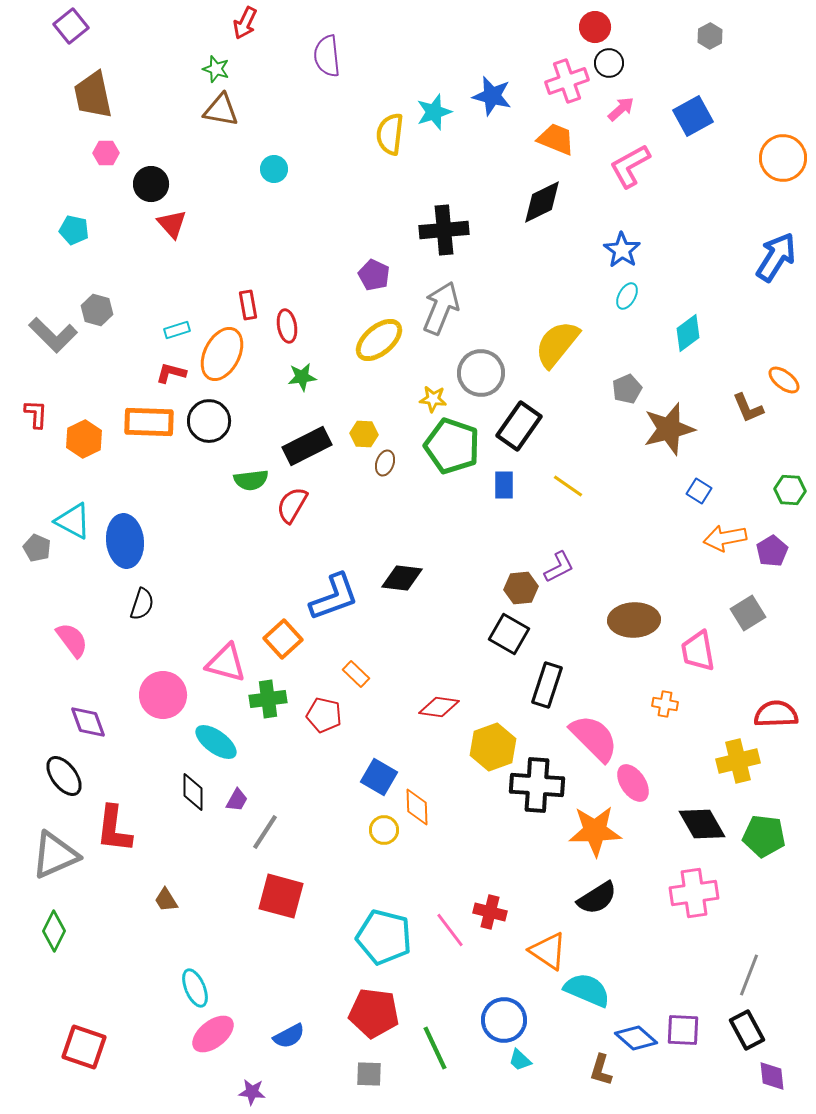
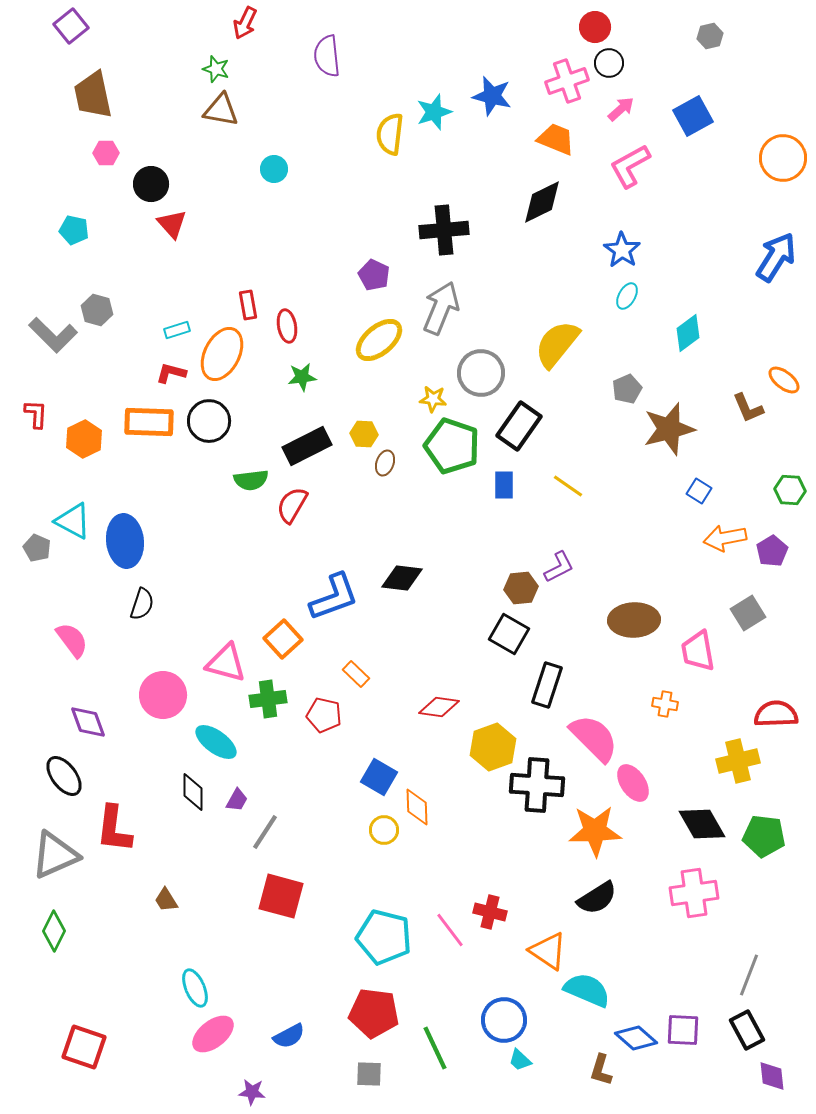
gray hexagon at (710, 36): rotated 15 degrees clockwise
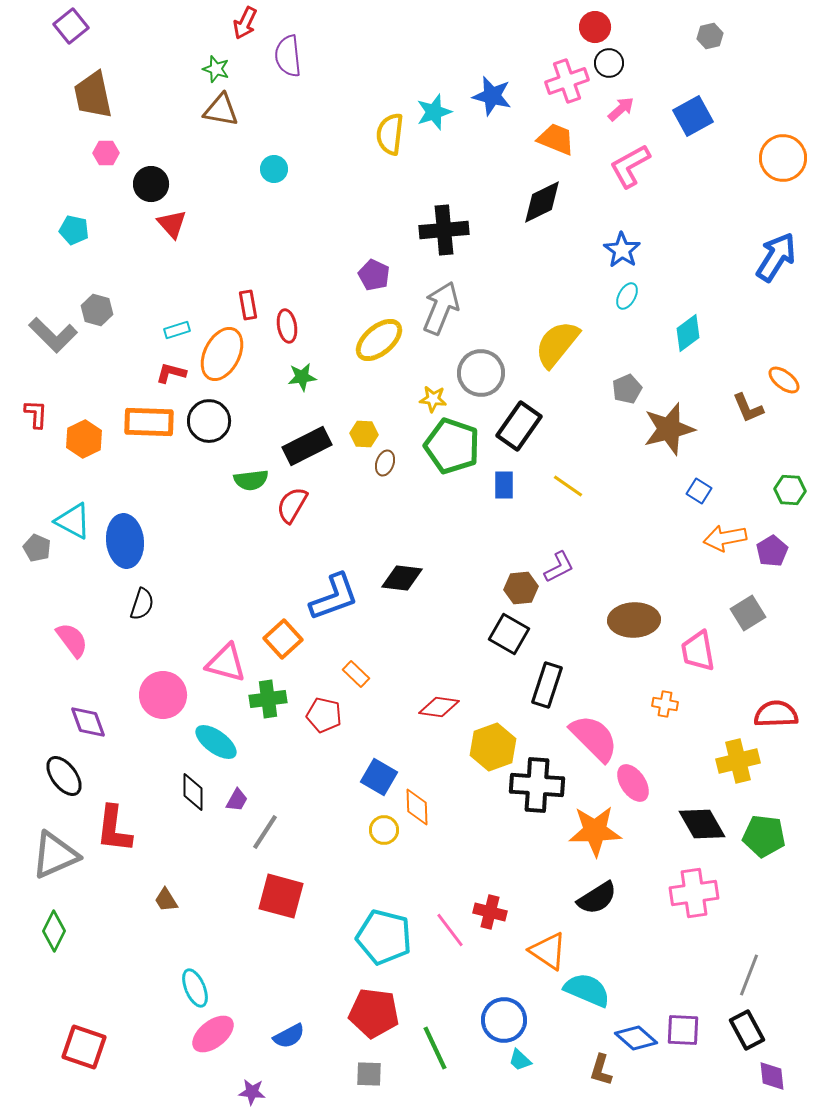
purple semicircle at (327, 56): moved 39 px left
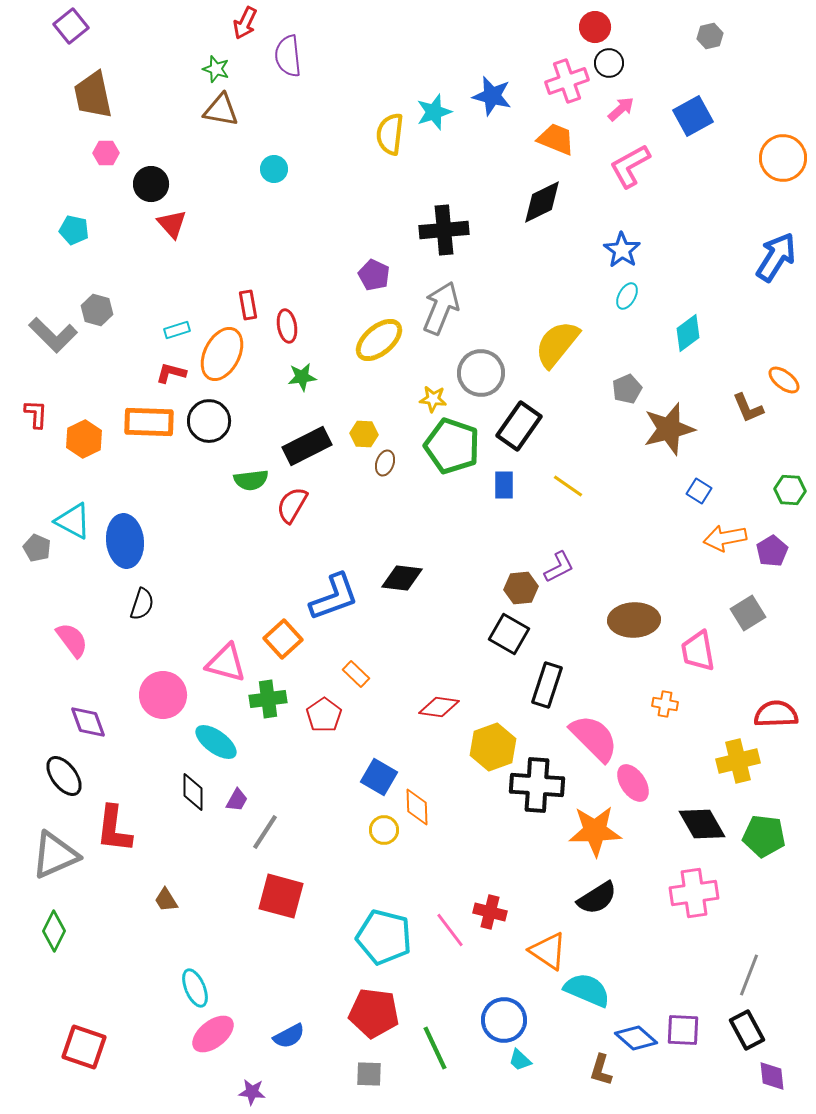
red pentagon at (324, 715): rotated 24 degrees clockwise
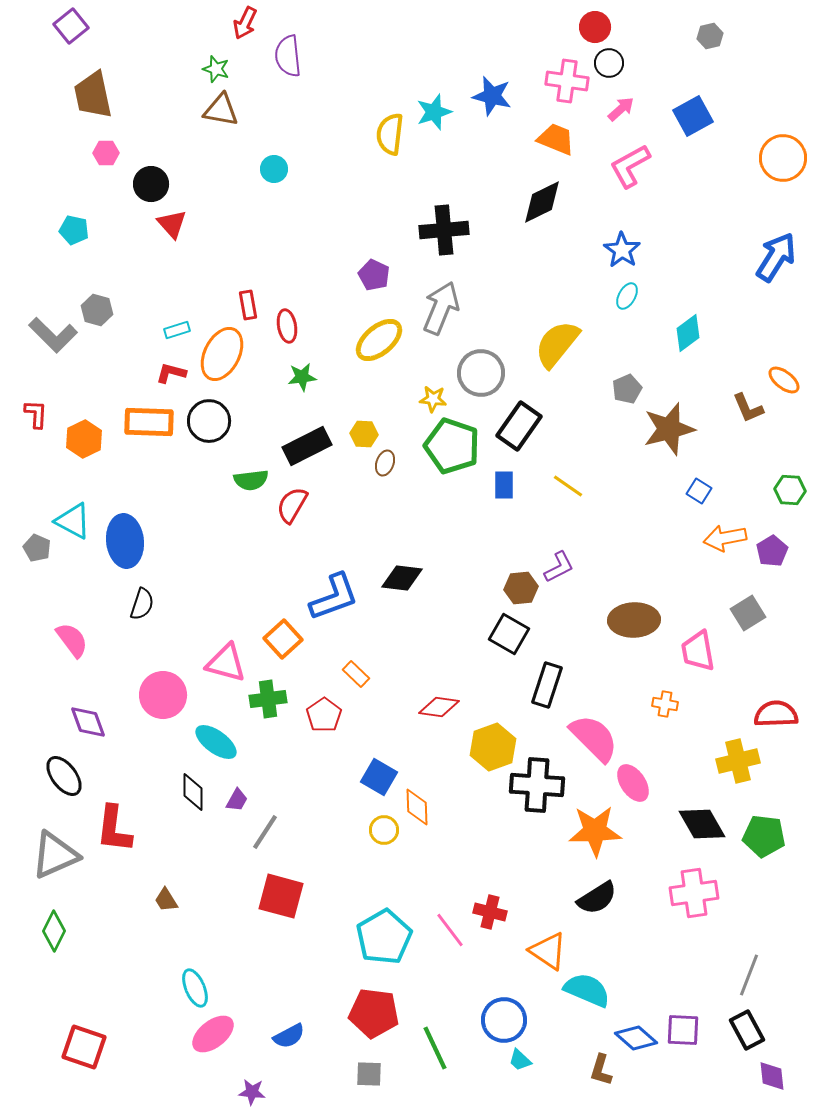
pink cross at (567, 81): rotated 27 degrees clockwise
cyan pentagon at (384, 937): rotated 28 degrees clockwise
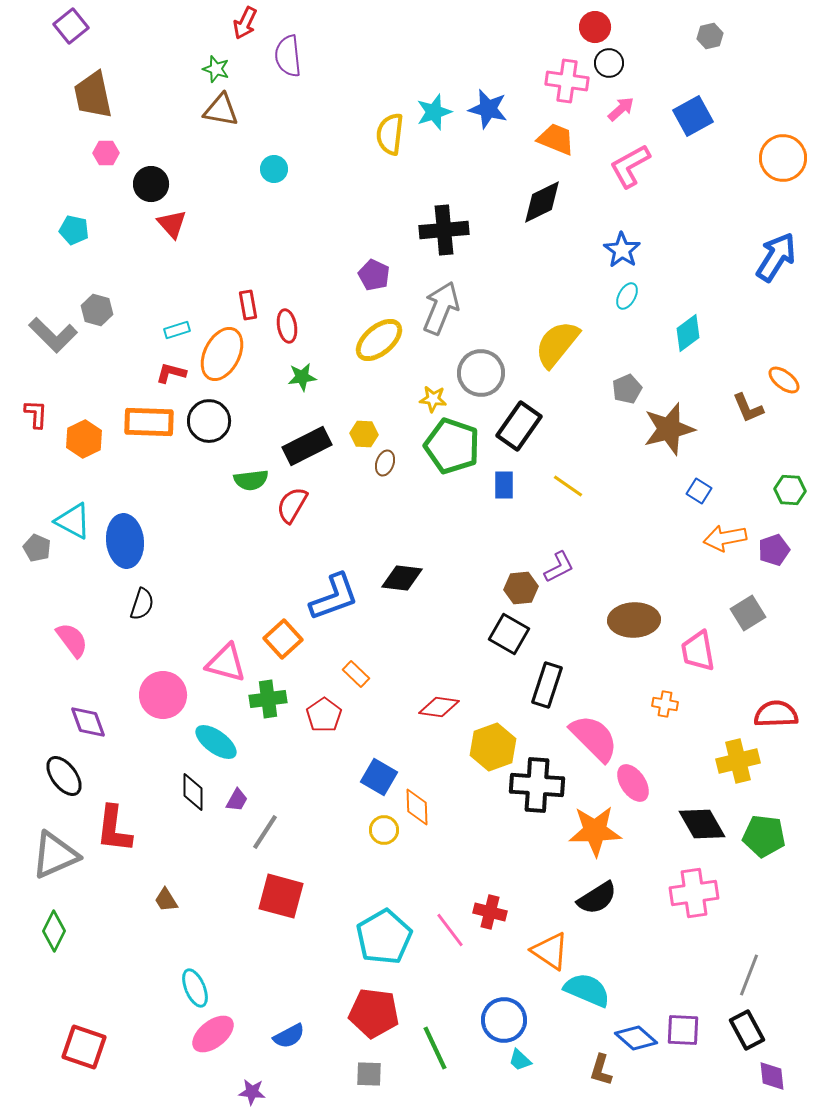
blue star at (492, 96): moved 4 px left, 13 px down
purple pentagon at (772, 551): moved 2 px right, 1 px up; rotated 12 degrees clockwise
orange triangle at (548, 951): moved 2 px right
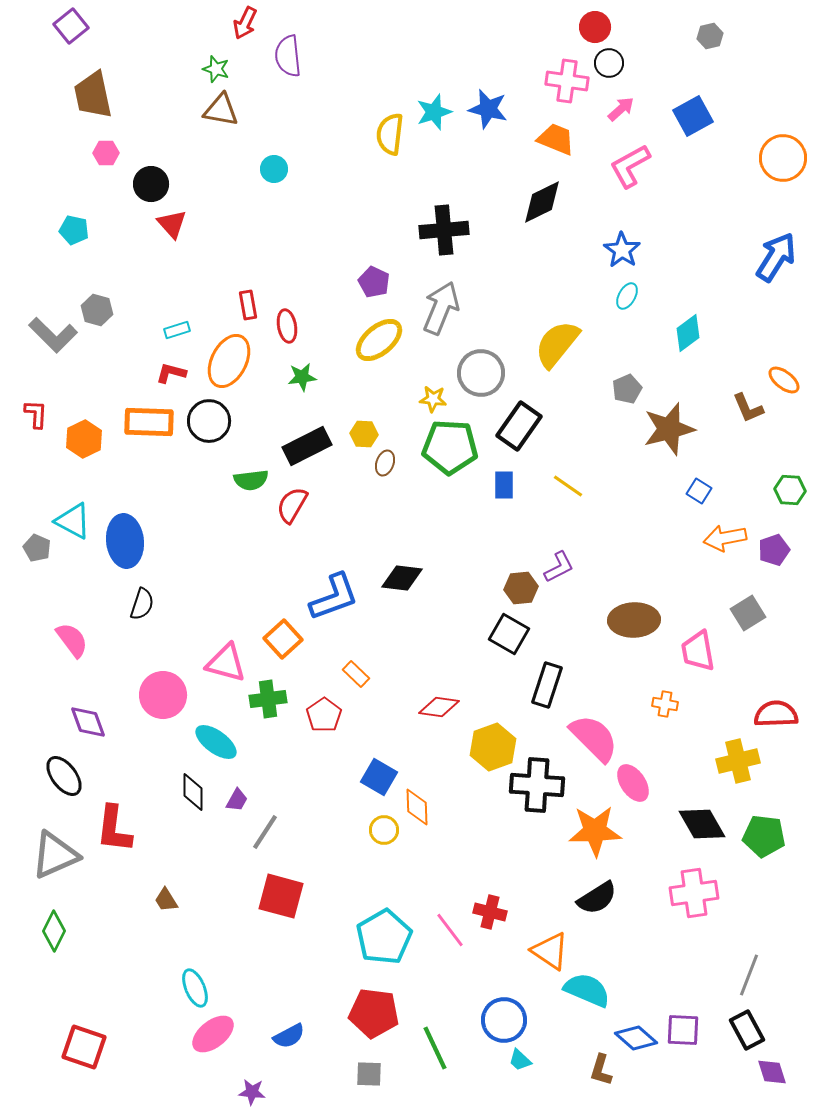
purple pentagon at (374, 275): moved 7 px down
orange ellipse at (222, 354): moved 7 px right, 7 px down
green pentagon at (452, 446): moved 2 px left, 1 px down; rotated 16 degrees counterclockwise
purple diamond at (772, 1076): moved 4 px up; rotated 12 degrees counterclockwise
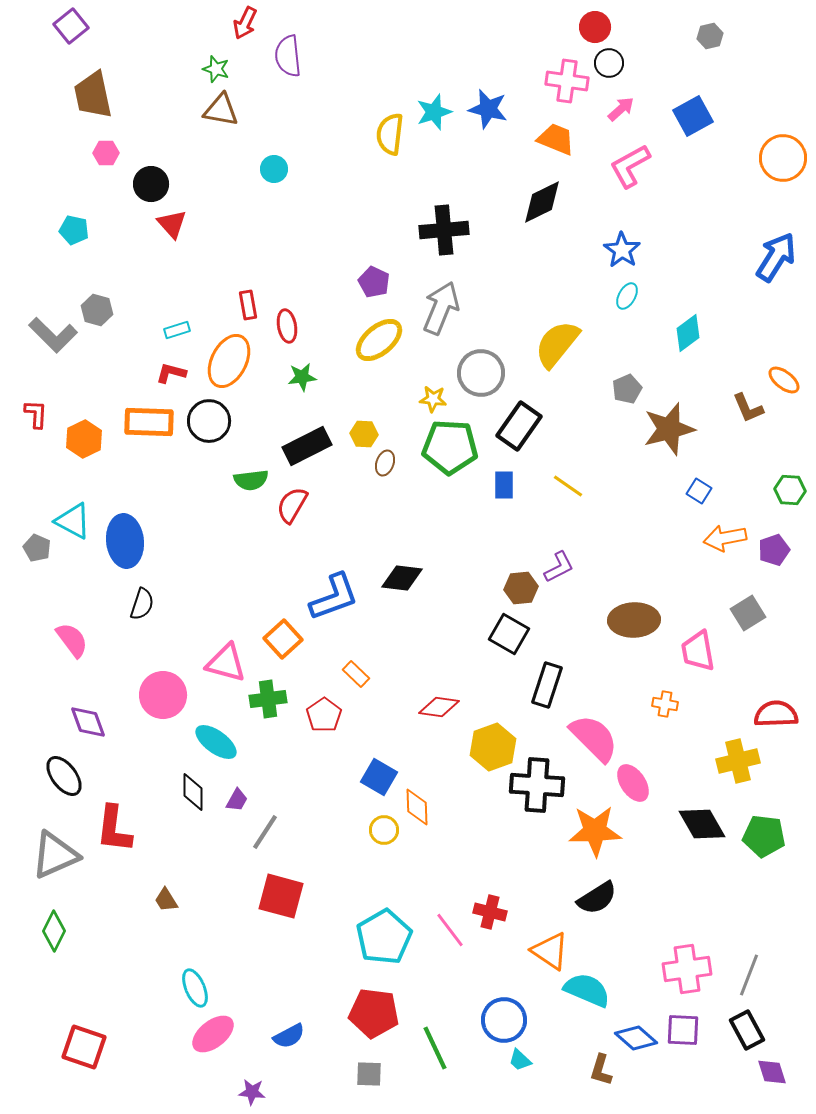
pink cross at (694, 893): moved 7 px left, 76 px down
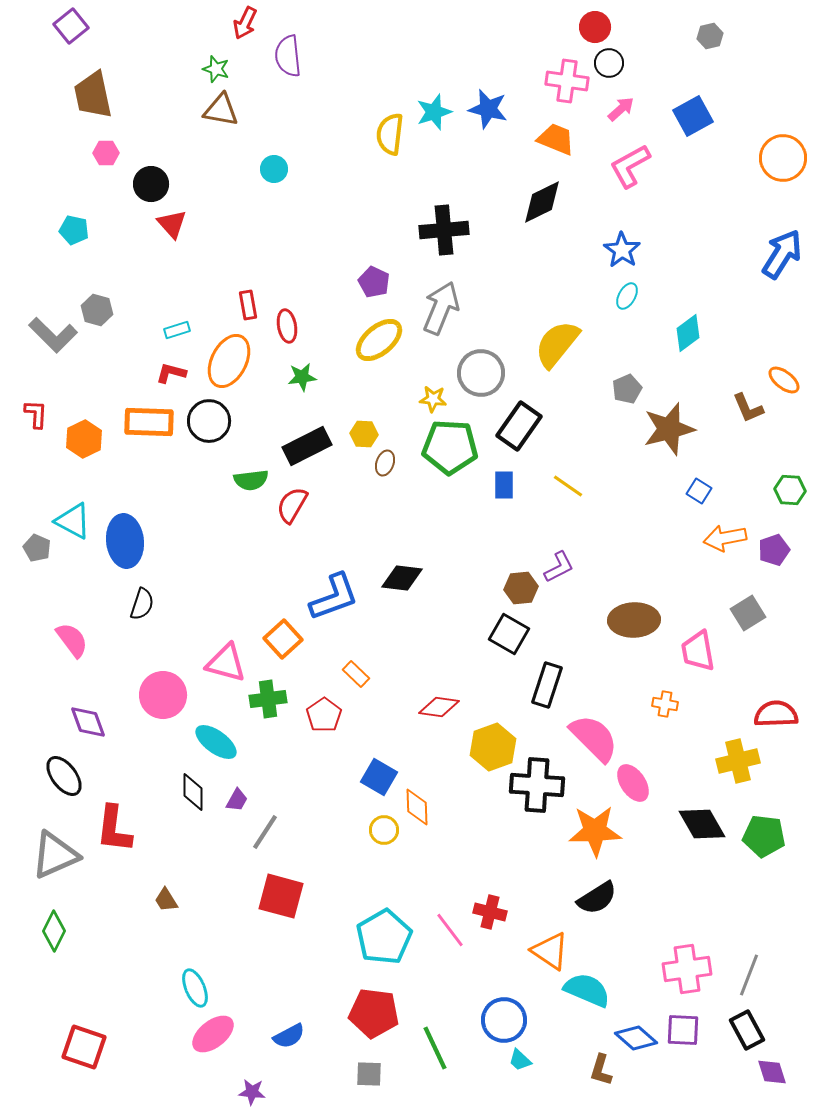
blue arrow at (776, 257): moved 6 px right, 3 px up
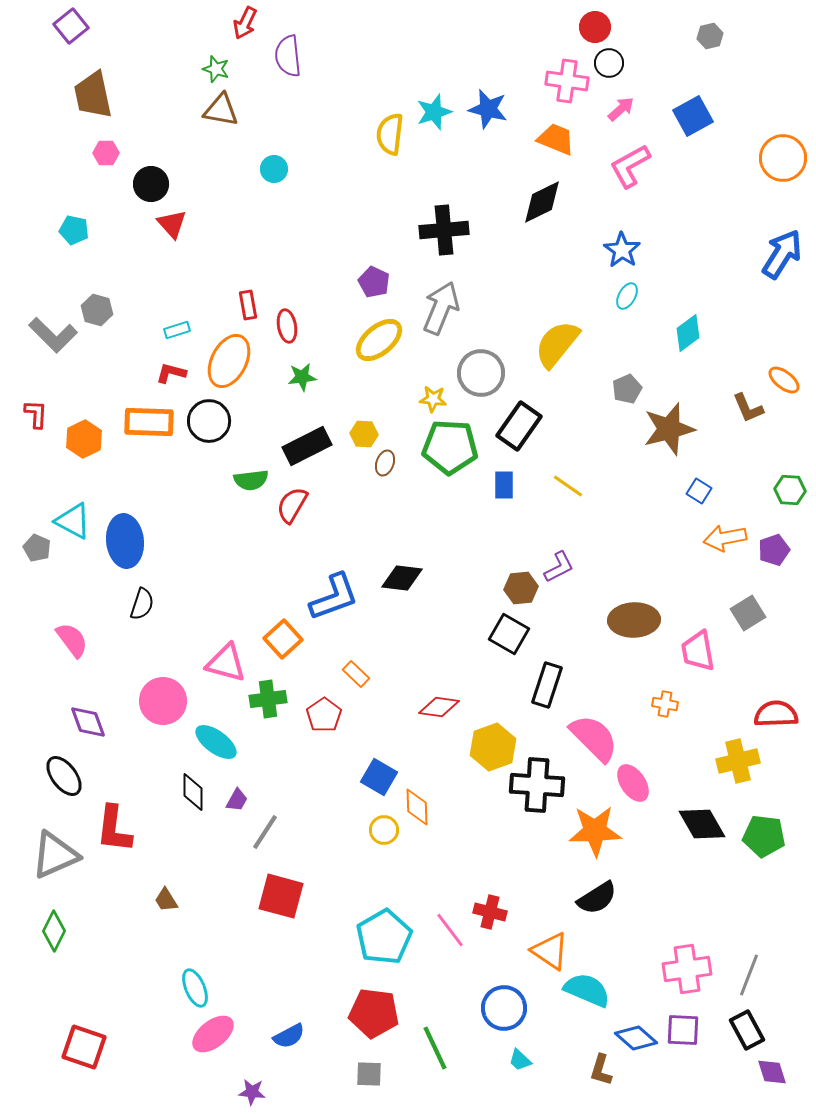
pink circle at (163, 695): moved 6 px down
blue circle at (504, 1020): moved 12 px up
